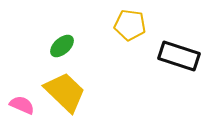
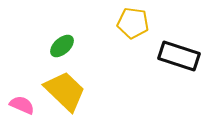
yellow pentagon: moved 3 px right, 2 px up
yellow trapezoid: moved 1 px up
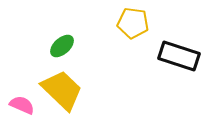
yellow trapezoid: moved 3 px left, 1 px up
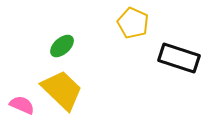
yellow pentagon: rotated 16 degrees clockwise
black rectangle: moved 2 px down
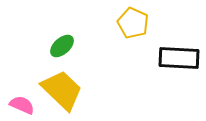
black rectangle: rotated 15 degrees counterclockwise
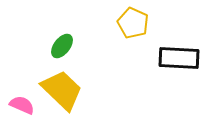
green ellipse: rotated 10 degrees counterclockwise
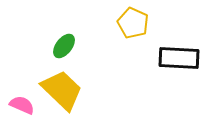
green ellipse: moved 2 px right
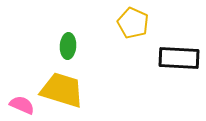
green ellipse: moved 4 px right; rotated 35 degrees counterclockwise
yellow trapezoid: rotated 27 degrees counterclockwise
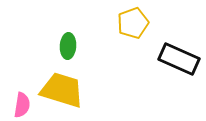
yellow pentagon: rotated 28 degrees clockwise
black rectangle: moved 1 px down; rotated 21 degrees clockwise
pink semicircle: rotated 75 degrees clockwise
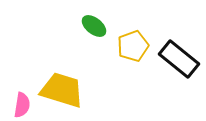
yellow pentagon: moved 23 px down
green ellipse: moved 26 px right, 20 px up; rotated 55 degrees counterclockwise
black rectangle: rotated 15 degrees clockwise
